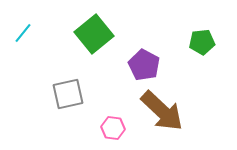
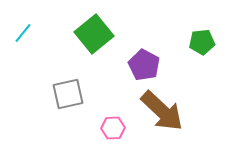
pink hexagon: rotated 10 degrees counterclockwise
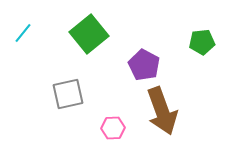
green square: moved 5 px left
brown arrow: rotated 27 degrees clockwise
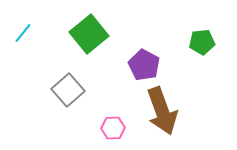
gray square: moved 4 px up; rotated 28 degrees counterclockwise
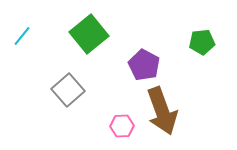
cyan line: moved 1 px left, 3 px down
pink hexagon: moved 9 px right, 2 px up
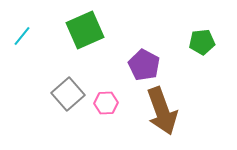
green square: moved 4 px left, 4 px up; rotated 15 degrees clockwise
gray square: moved 4 px down
pink hexagon: moved 16 px left, 23 px up
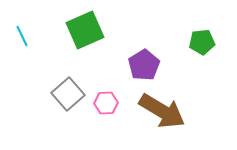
cyan line: rotated 65 degrees counterclockwise
purple pentagon: rotated 12 degrees clockwise
brown arrow: rotated 39 degrees counterclockwise
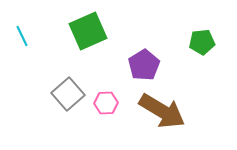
green square: moved 3 px right, 1 px down
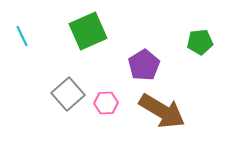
green pentagon: moved 2 px left
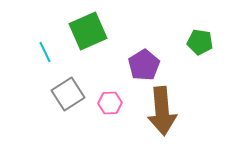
cyan line: moved 23 px right, 16 px down
green pentagon: rotated 15 degrees clockwise
gray square: rotated 8 degrees clockwise
pink hexagon: moved 4 px right
brown arrow: rotated 54 degrees clockwise
